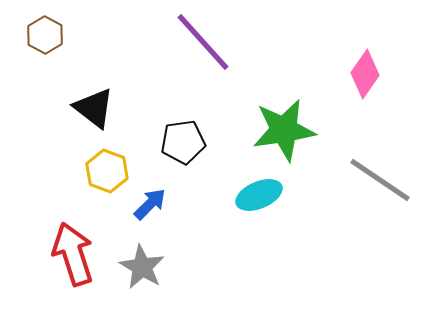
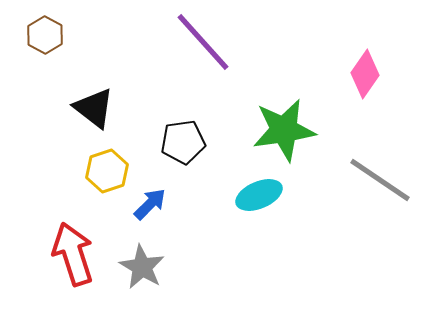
yellow hexagon: rotated 21 degrees clockwise
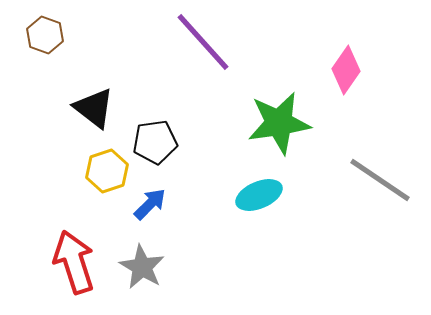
brown hexagon: rotated 9 degrees counterclockwise
pink diamond: moved 19 px left, 4 px up
green star: moved 5 px left, 7 px up
black pentagon: moved 28 px left
red arrow: moved 1 px right, 8 px down
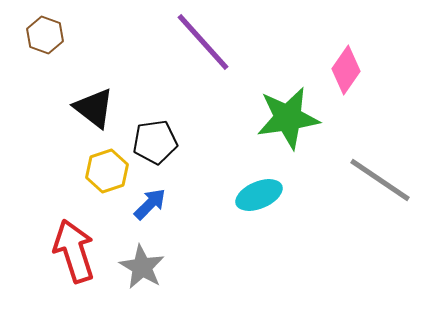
green star: moved 9 px right, 5 px up
red arrow: moved 11 px up
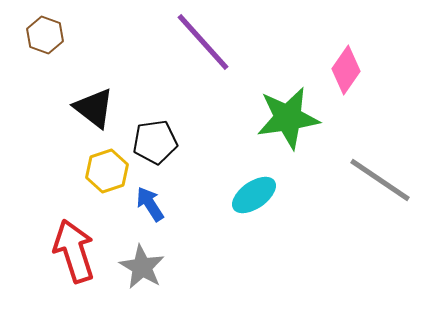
cyan ellipse: moved 5 px left; rotated 12 degrees counterclockwise
blue arrow: rotated 78 degrees counterclockwise
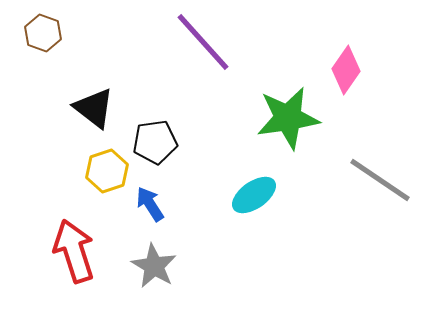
brown hexagon: moved 2 px left, 2 px up
gray star: moved 12 px right, 1 px up
